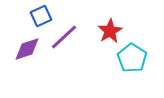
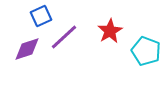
cyan pentagon: moved 14 px right, 7 px up; rotated 12 degrees counterclockwise
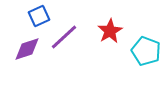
blue square: moved 2 px left
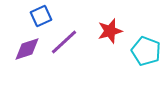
blue square: moved 2 px right
red star: rotated 15 degrees clockwise
purple line: moved 5 px down
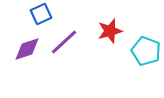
blue square: moved 2 px up
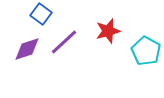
blue square: rotated 30 degrees counterclockwise
red star: moved 2 px left
cyan pentagon: rotated 8 degrees clockwise
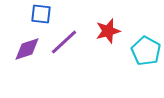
blue square: rotated 30 degrees counterclockwise
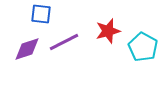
purple line: rotated 16 degrees clockwise
cyan pentagon: moved 3 px left, 4 px up
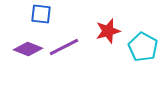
purple line: moved 5 px down
purple diamond: moved 1 px right; rotated 40 degrees clockwise
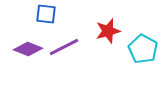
blue square: moved 5 px right
cyan pentagon: moved 2 px down
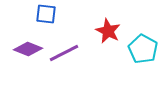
red star: rotated 30 degrees counterclockwise
purple line: moved 6 px down
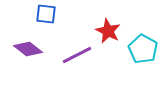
purple diamond: rotated 16 degrees clockwise
purple line: moved 13 px right, 2 px down
